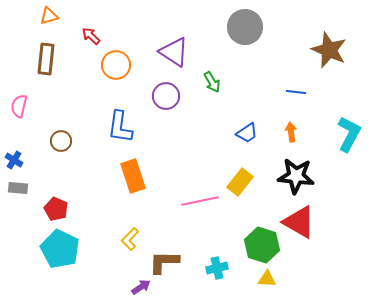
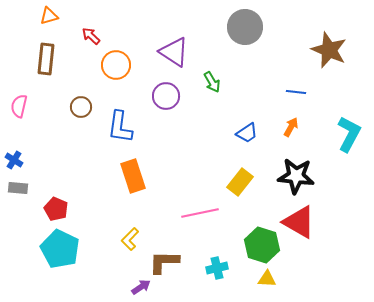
orange arrow: moved 5 px up; rotated 36 degrees clockwise
brown circle: moved 20 px right, 34 px up
pink line: moved 12 px down
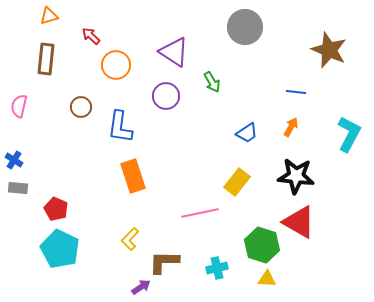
yellow rectangle: moved 3 px left
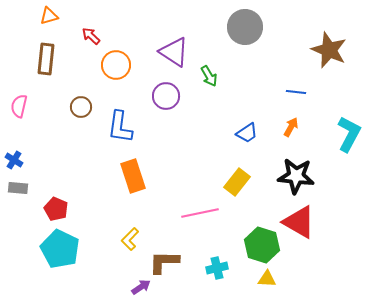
green arrow: moved 3 px left, 6 px up
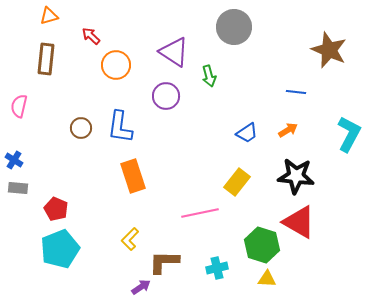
gray circle: moved 11 px left
green arrow: rotated 15 degrees clockwise
brown circle: moved 21 px down
orange arrow: moved 3 px left, 3 px down; rotated 30 degrees clockwise
cyan pentagon: rotated 24 degrees clockwise
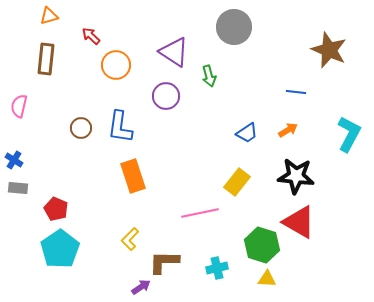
cyan pentagon: rotated 12 degrees counterclockwise
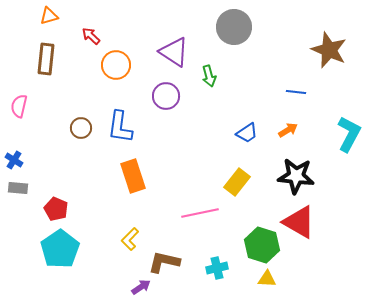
brown L-shape: rotated 12 degrees clockwise
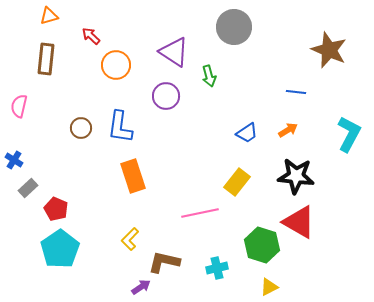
gray rectangle: moved 10 px right; rotated 48 degrees counterclockwise
yellow triangle: moved 2 px right, 8 px down; rotated 30 degrees counterclockwise
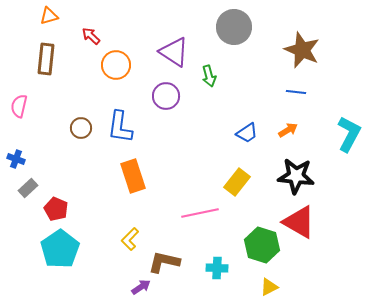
brown star: moved 27 px left
blue cross: moved 2 px right, 1 px up; rotated 12 degrees counterclockwise
cyan cross: rotated 15 degrees clockwise
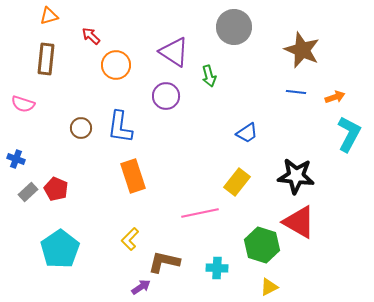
pink semicircle: moved 4 px right, 2 px up; rotated 85 degrees counterclockwise
orange arrow: moved 47 px right, 33 px up; rotated 12 degrees clockwise
gray rectangle: moved 4 px down
red pentagon: moved 20 px up
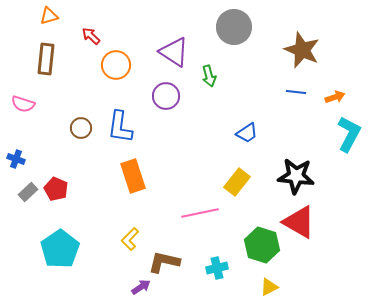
cyan cross: rotated 15 degrees counterclockwise
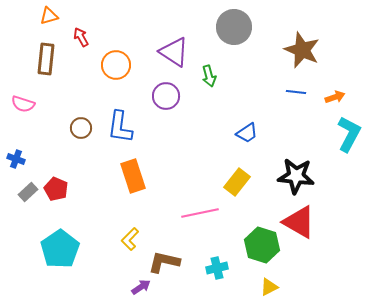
red arrow: moved 10 px left, 1 px down; rotated 18 degrees clockwise
